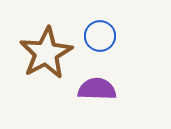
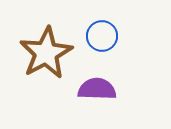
blue circle: moved 2 px right
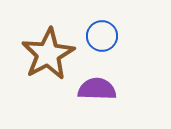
brown star: moved 2 px right, 1 px down
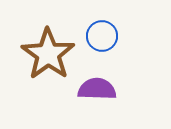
brown star: rotated 8 degrees counterclockwise
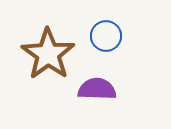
blue circle: moved 4 px right
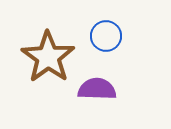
brown star: moved 3 px down
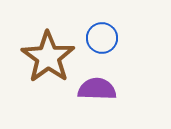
blue circle: moved 4 px left, 2 px down
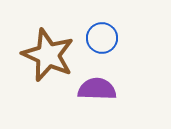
brown star: moved 2 px up; rotated 12 degrees counterclockwise
